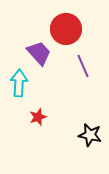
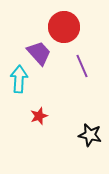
red circle: moved 2 px left, 2 px up
purple line: moved 1 px left
cyan arrow: moved 4 px up
red star: moved 1 px right, 1 px up
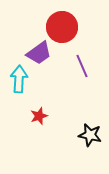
red circle: moved 2 px left
purple trapezoid: rotated 96 degrees clockwise
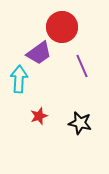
black star: moved 10 px left, 12 px up
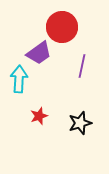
purple line: rotated 35 degrees clockwise
black star: rotated 30 degrees counterclockwise
